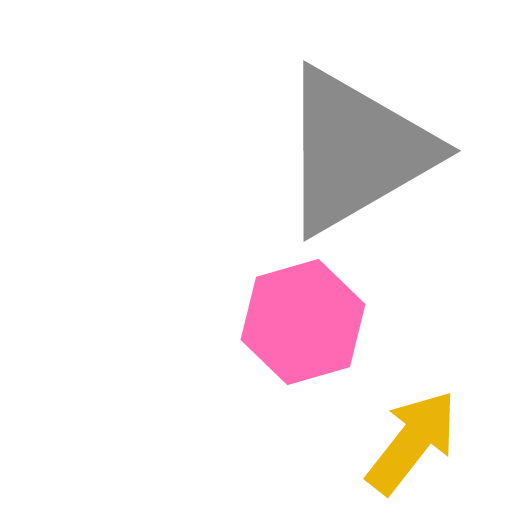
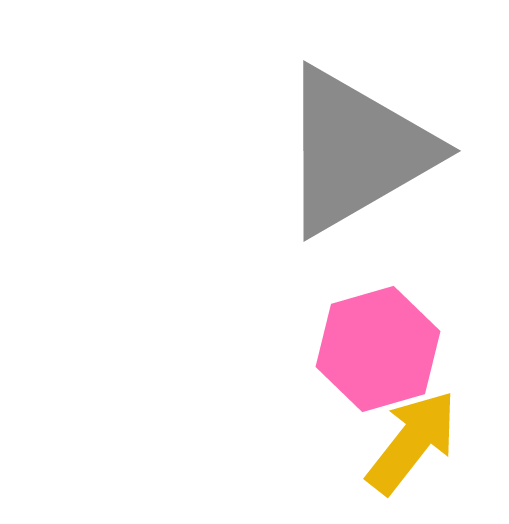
pink hexagon: moved 75 px right, 27 px down
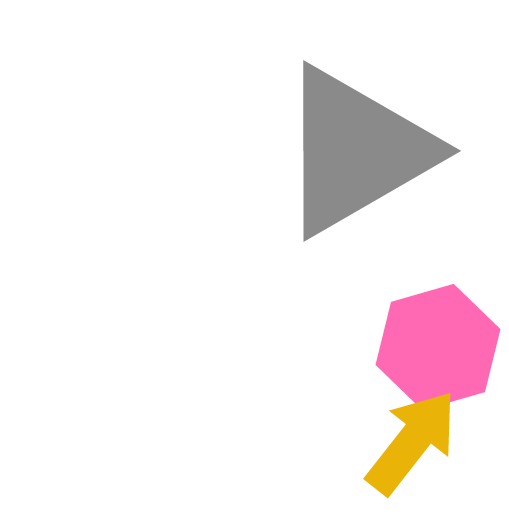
pink hexagon: moved 60 px right, 2 px up
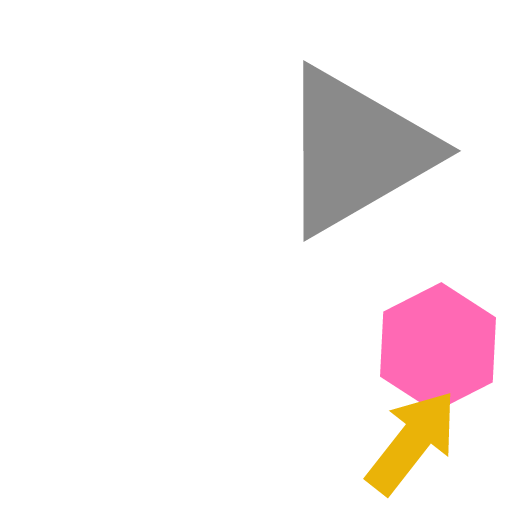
pink hexagon: rotated 11 degrees counterclockwise
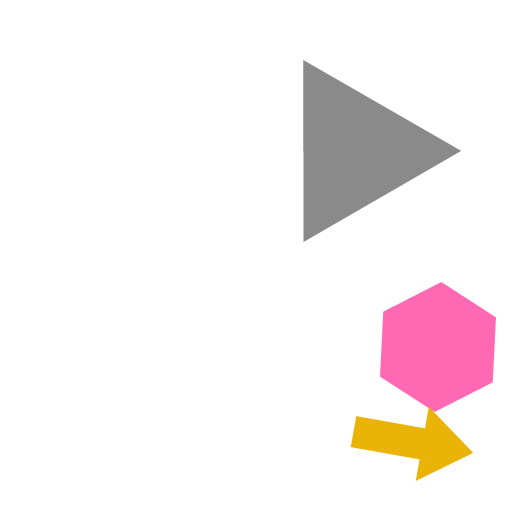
yellow arrow: rotated 62 degrees clockwise
